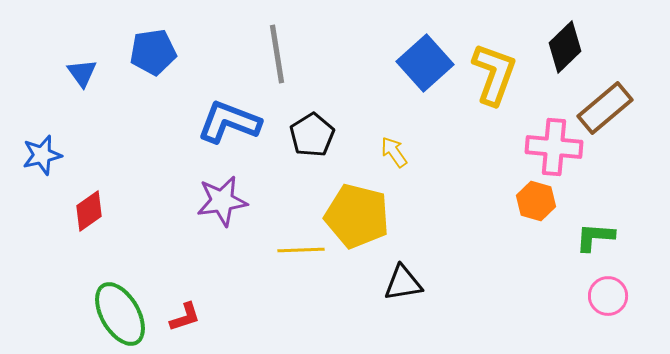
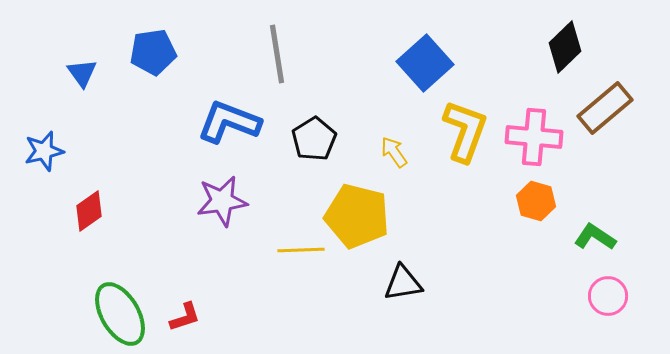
yellow L-shape: moved 29 px left, 57 px down
black pentagon: moved 2 px right, 4 px down
pink cross: moved 20 px left, 10 px up
blue star: moved 2 px right, 4 px up
green L-shape: rotated 30 degrees clockwise
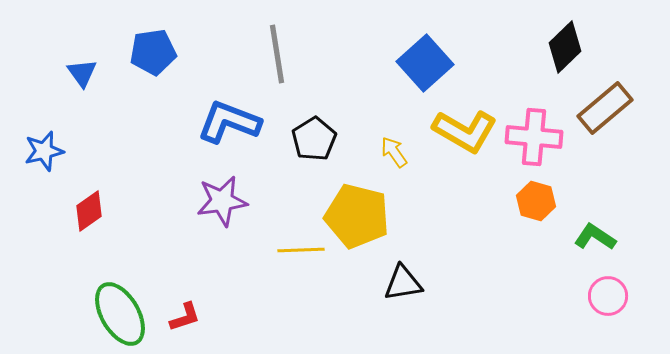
yellow L-shape: rotated 100 degrees clockwise
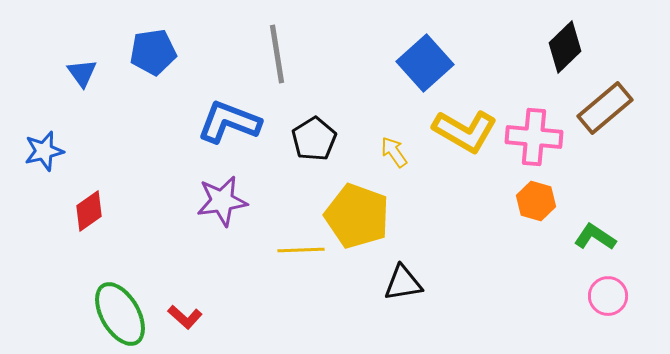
yellow pentagon: rotated 6 degrees clockwise
red L-shape: rotated 60 degrees clockwise
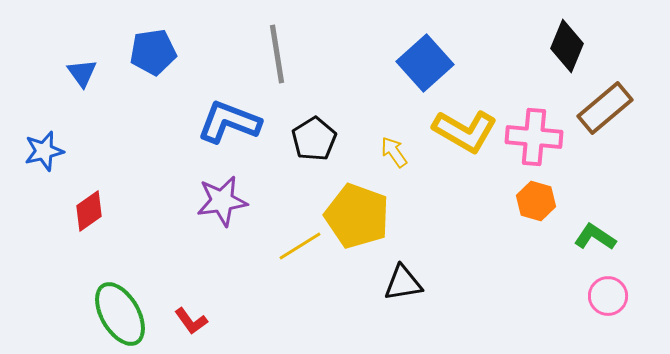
black diamond: moved 2 px right, 1 px up; rotated 24 degrees counterclockwise
yellow line: moved 1 px left, 4 px up; rotated 30 degrees counterclockwise
red L-shape: moved 6 px right, 4 px down; rotated 12 degrees clockwise
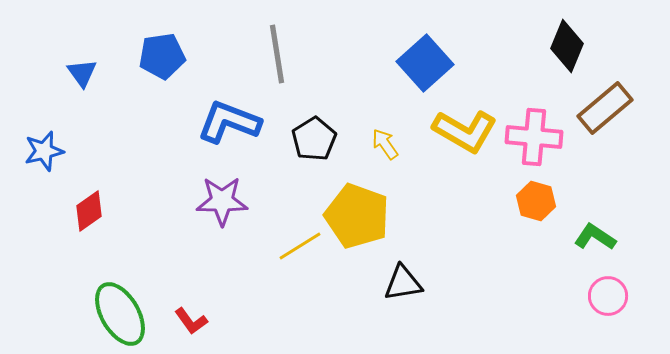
blue pentagon: moved 9 px right, 4 px down
yellow arrow: moved 9 px left, 8 px up
purple star: rotated 9 degrees clockwise
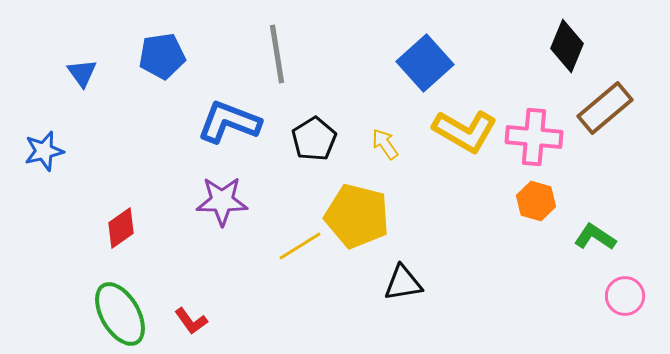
red diamond: moved 32 px right, 17 px down
yellow pentagon: rotated 6 degrees counterclockwise
pink circle: moved 17 px right
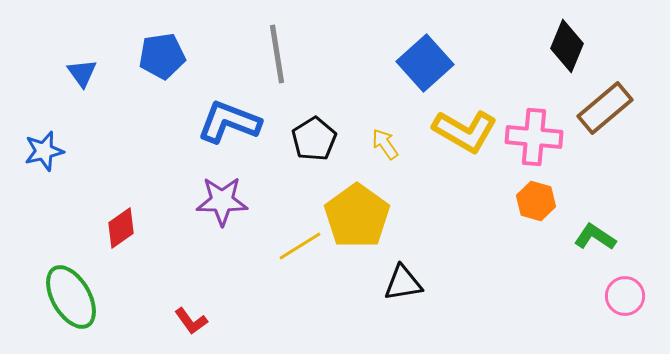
yellow pentagon: rotated 22 degrees clockwise
green ellipse: moved 49 px left, 17 px up
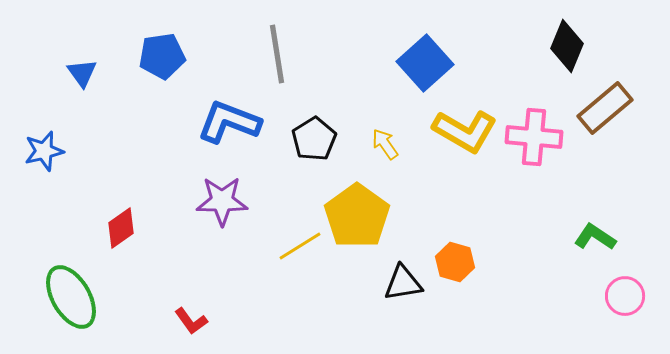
orange hexagon: moved 81 px left, 61 px down
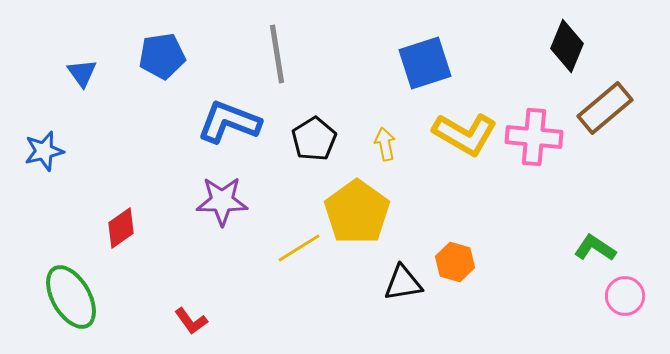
blue square: rotated 24 degrees clockwise
yellow L-shape: moved 3 px down
yellow arrow: rotated 24 degrees clockwise
yellow pentagon: moved 4 px up
green L-shape: moved 11 px down
yellow line: moved 1 px left, 2 px down
